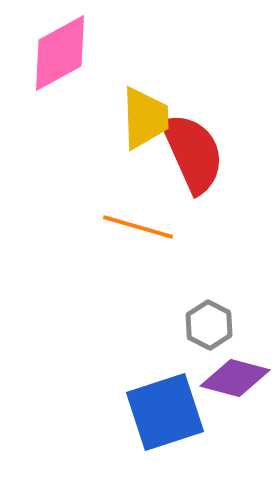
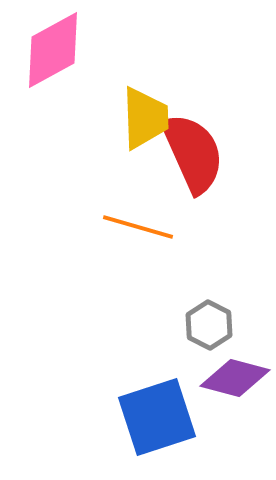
pink diamond: moved 7 px left, 3 px up
blue square: moved 8 px left, 5 px down
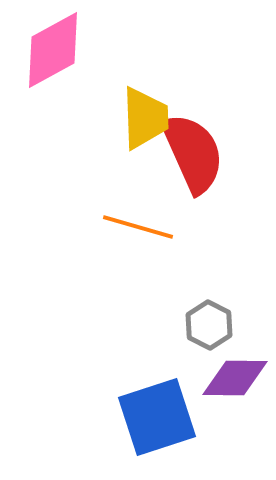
purple diamond: rotated 14 degrees counterclockwise
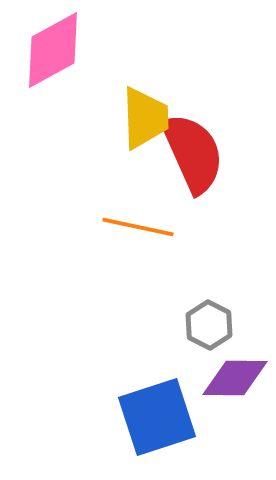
orange line: rotated 4 degrees counterclockwise
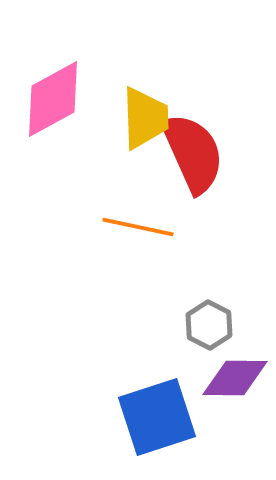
pink diamond: moved 49 px down
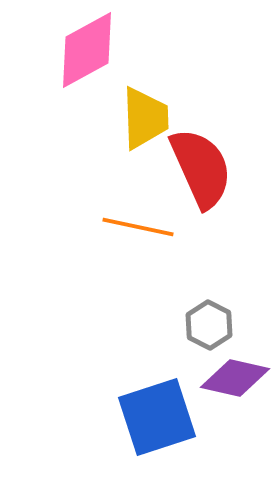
pink diamond: moved 34 px right, 49 px up
red semicircle: moved 8 px right, 15 px down
purple diamond: rotated 12 degrees clockwise
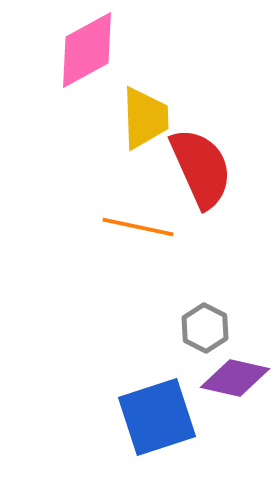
gray hexagon: moved 4 px left, 3 px down
